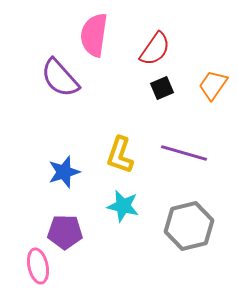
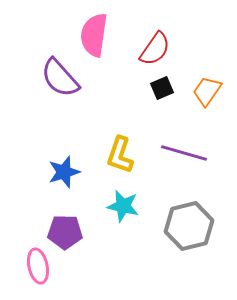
orange trapezoid: moved 6 px left, 6 px down
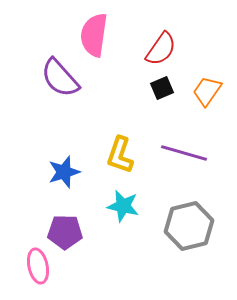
red semicircle: moved 6 px right
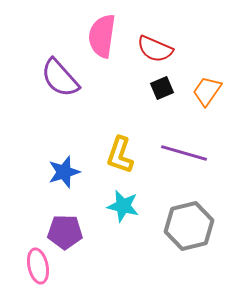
pink semicircle: moved 8 px right, 1 px down
red semicircle: moved 6 px left; rotated 78 degrees clockwise
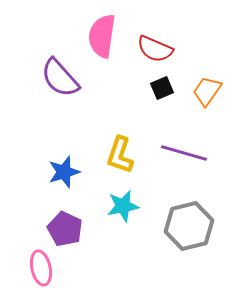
cyan star: rotated 24 degrees counterclockwise
purple pentagon: moved 3 px up; rotated 24 degrees clockwise
pink ellipse: moved 3 px right, 2 px down
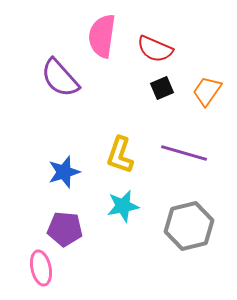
purple pentagon: rotated 20 degrees counterclockwise
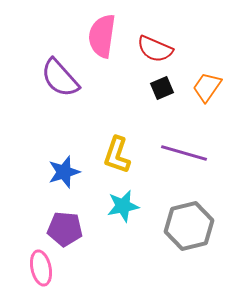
orange trapezoid: moved 4 px up
yellow L-shape: moved 3 px left
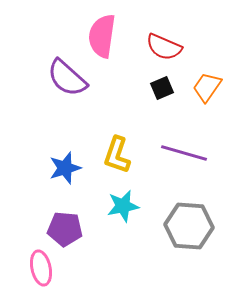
red semicircle: moved 9 px right, 2 px up
purple semicircle: moved 7 px right; rotated 6 degrees counterclockwise
blue star: moved 1 px right, 4 px up
gray hexagon: rotated 18 degrees clockwise
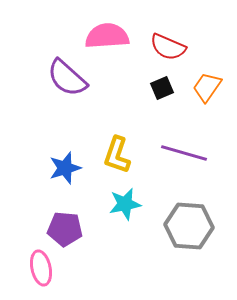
pink semicircle: moved 5 px right; rotated 78 degrees clockwise
red semicircle: moved 4 px right
cyan star: moved 2 px right, 2 px up
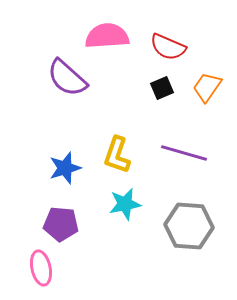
purple pentagon: moved 4 px left, 5 px up
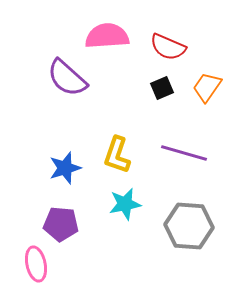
pink ellipse: moved 5 px left, 4 px up
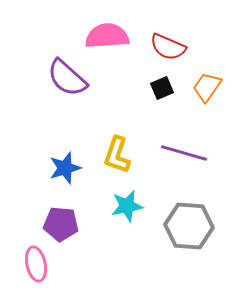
cyan star: moved 2 px right, 2 px down
